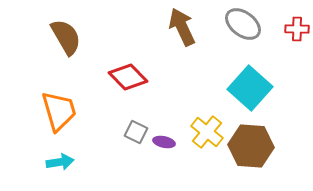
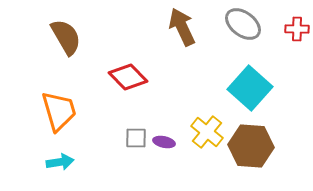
gray square: moved 6 px down; rotated 25 degrees counterclockwise
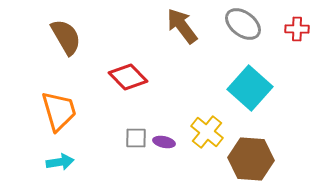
brown arrow: moved 1 px up; rotated 12 degrees counterclockwise
brown hexagon: moved 13 px down
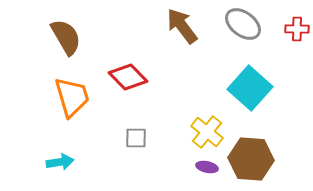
orange trapezoid: moved 13 px right, 14 px up
purple ellipse: moved 43 px right, 25 px down
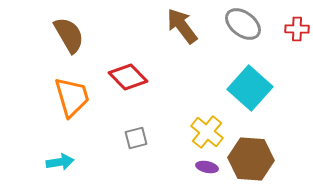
brown semicircle: moved 3 px right, 2 px up
gray square: rotated 15 degrees counterclockwise
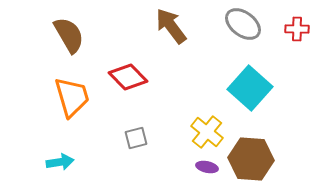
brown arrow: moved 11 px left
